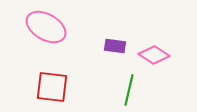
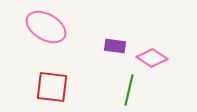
pink diamond: moved 2 px left, 3 px down
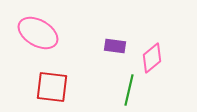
pink ellipse: moved 8 px left, 6 px down
pink diamond: rotated 72 degrees counterclockwise
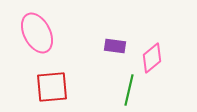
pink ellipse: moved 1 px left; rotated 33 degrees clockwise
red square: rotated 12 degrees counterclockwise
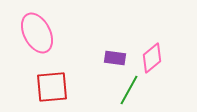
purple rectangle: moved 12 px down
green line: rotated 16 degrees clockwise
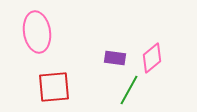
pink ellipse: moved 1 px up; rotated 18 degrees clockwise
red square: moved 2 px right
